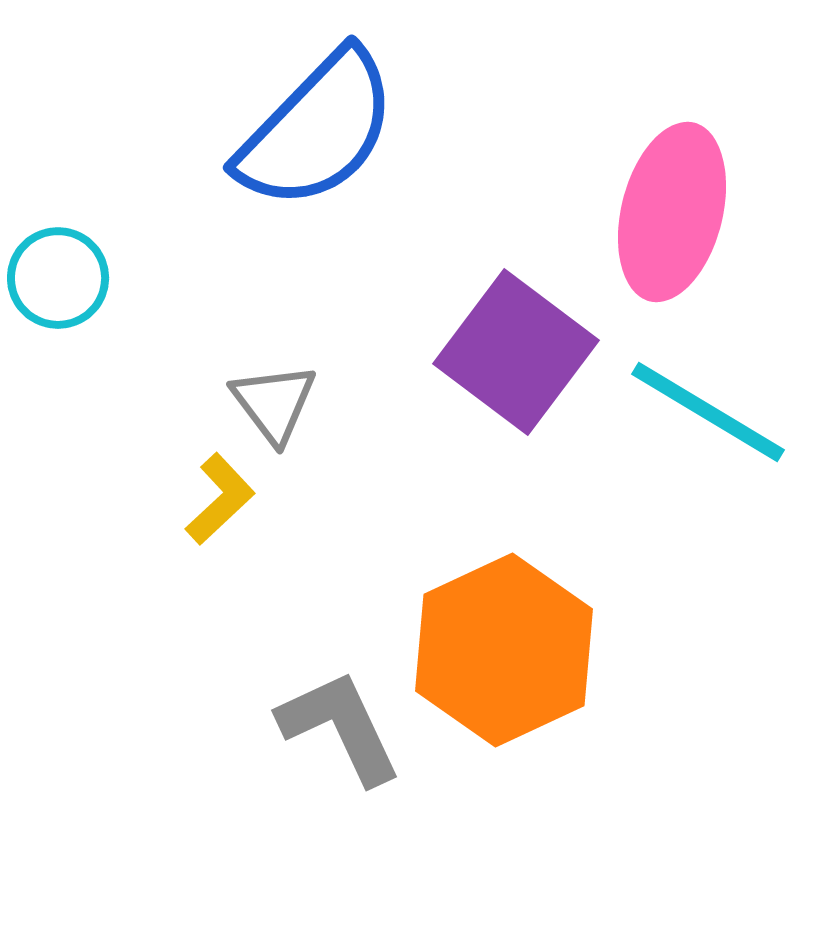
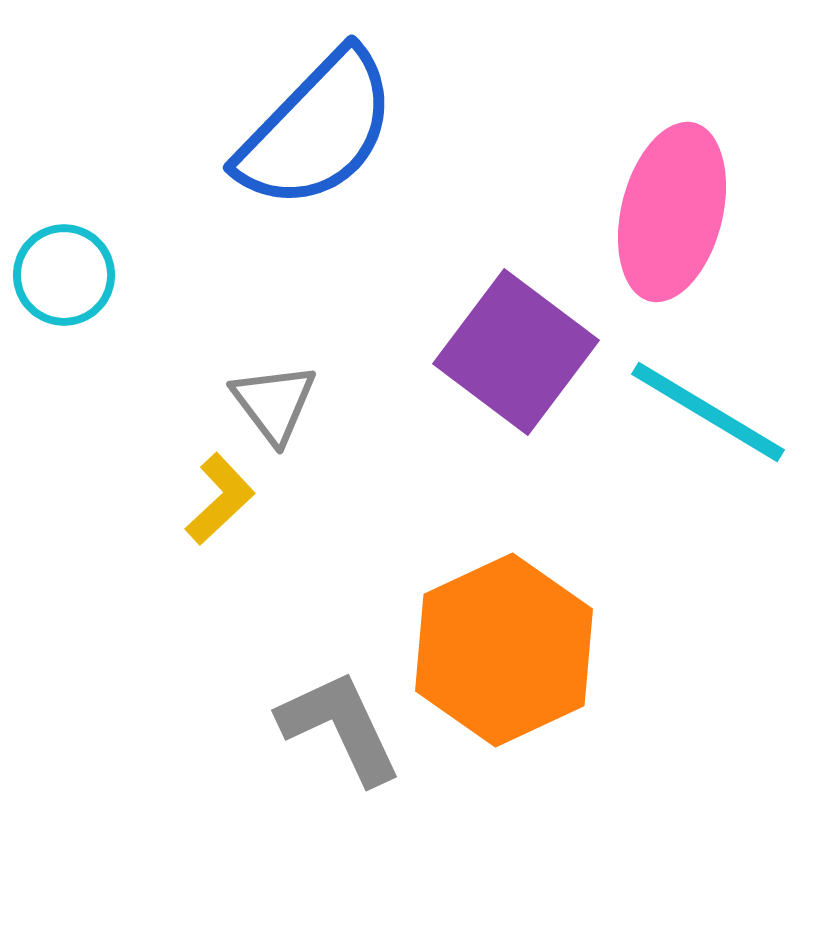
cyan circle: moved 6 px right, 3 px up
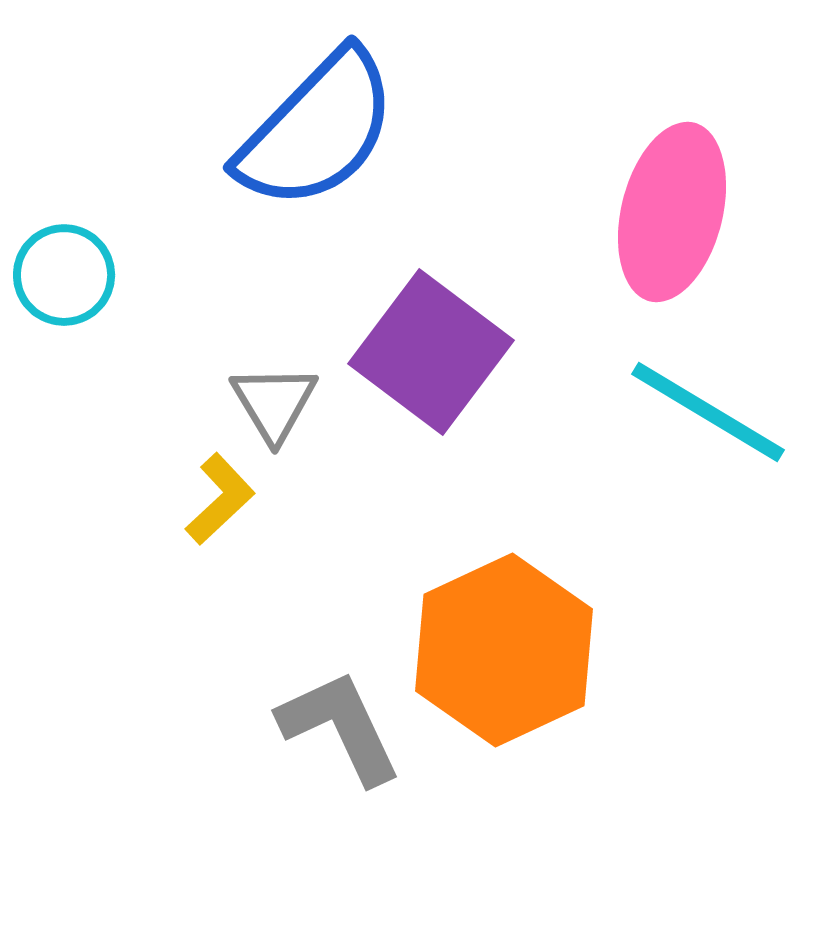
purple square: moved 85 px left
gray triangle: rotated 6 degrees clockwise
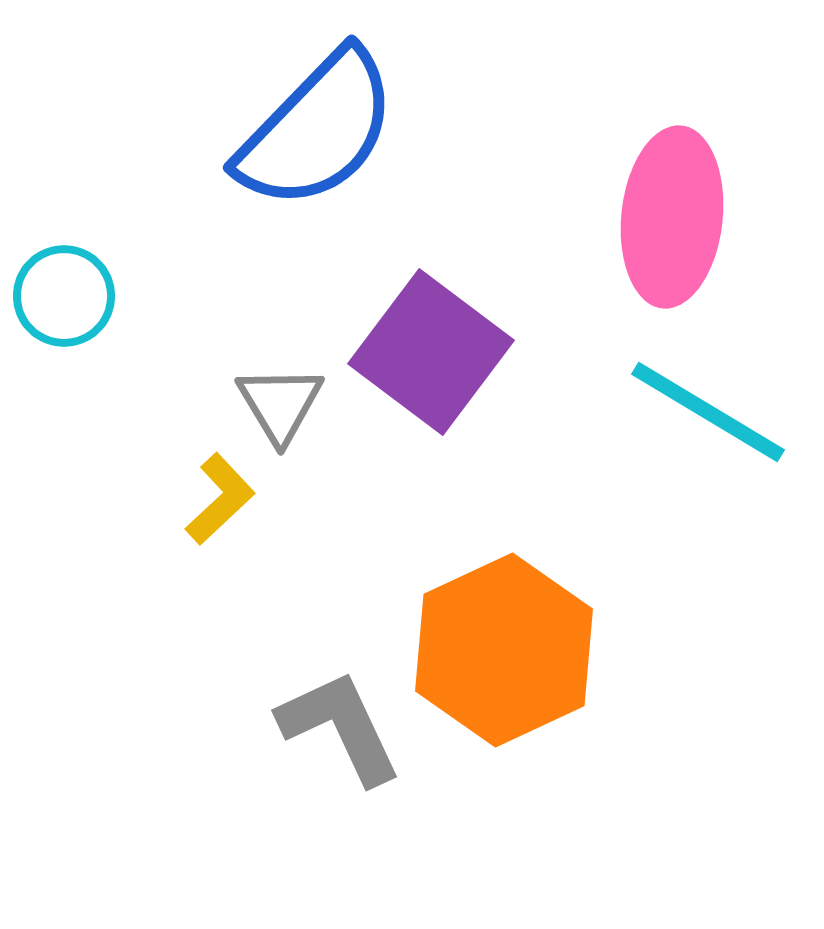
pink ellipse: moved 5 px down; rotated 8 degrees counterclockwise
cyan circle: moved 21 px down
gray triangle: moved 6 px right, 1 px down
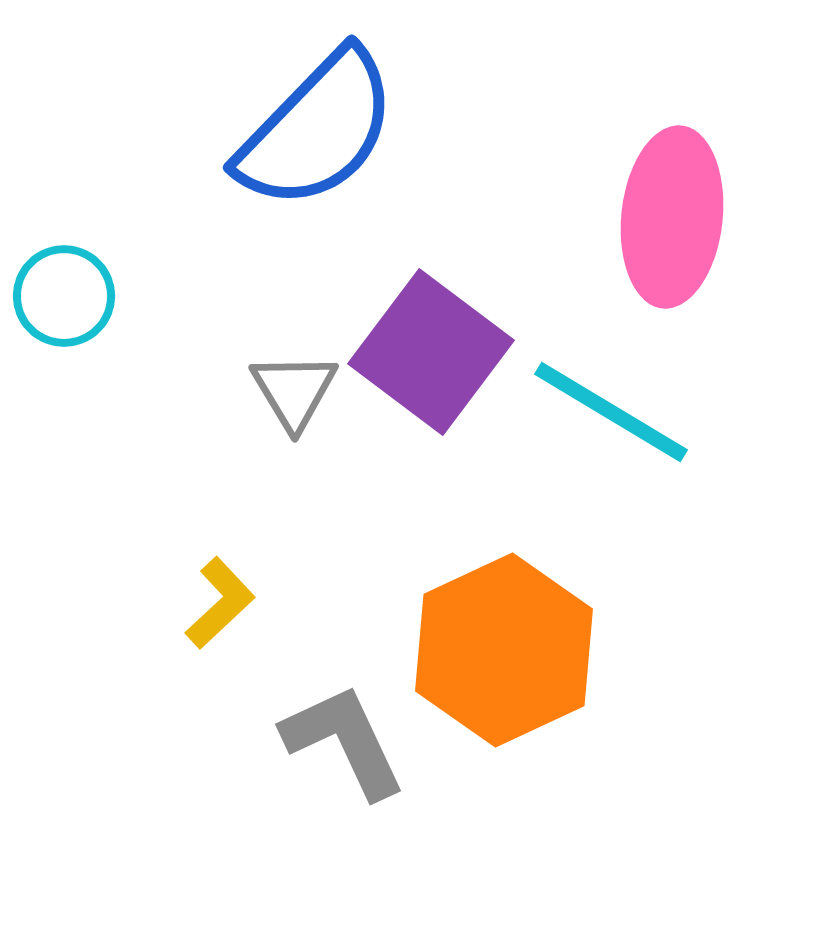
gray triangle: moved 14 px right, 13 px up
cyan line: moved 97 px left
yellow L-shape: moved 104 px down
gray L-shape: moved 4 px right, 14 px down
